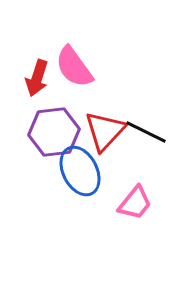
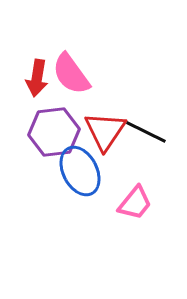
pink semicircle: moved 3 px left, 7 px down
red arrow: rotated 9 degrees counterclockwise
red triangle: rotated 9 degrees counterclockwise
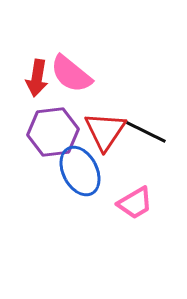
pink semicircle: rotated 15 degrees counterclockwise
purple hexagon: moved 1 px left
pink trapezoid: rotated 21 degrees clockwise
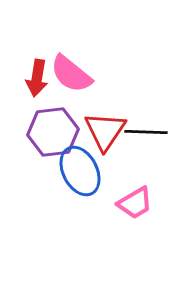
black line: rotated 24 degrees counterclockwise
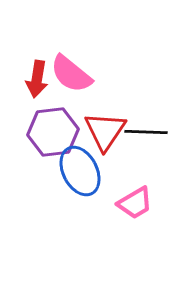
red arrow: moved 1 px down
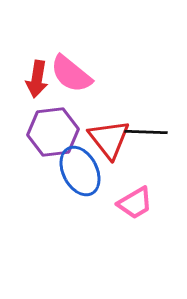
red triangle: moved 4 px right, 8 px down; rotated 12 degrees counterclockwise
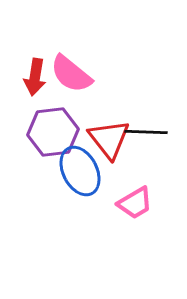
red arrow: moved 2 px left, 2 px up
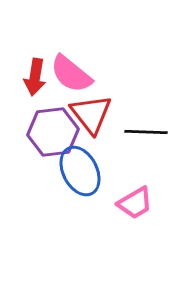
red triangle: moved 18 px left, 25 px up
